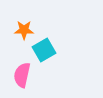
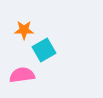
pink semicircle: rotated 70 degrees clockwise
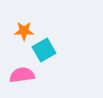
orange star: moved 1 px down
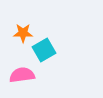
orange star: moved 1 px left, 2 px down
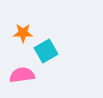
cyan square: moved 2 px right, 1 px down
